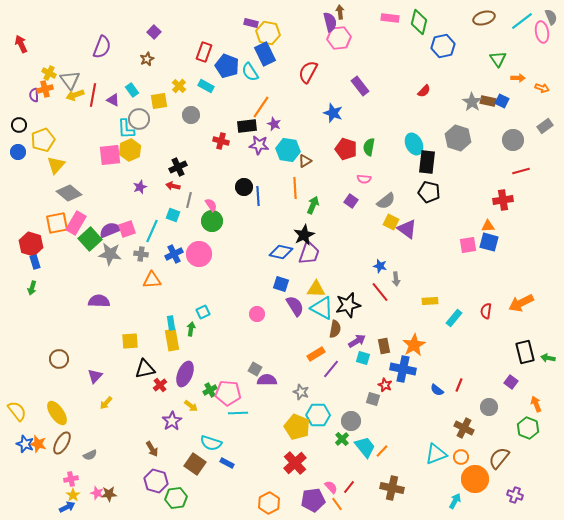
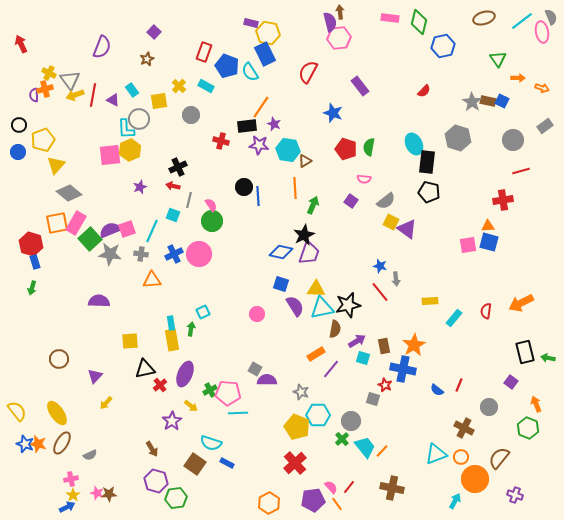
cyan triangle at (322, 308): rotated 40 degrees counterclockwise
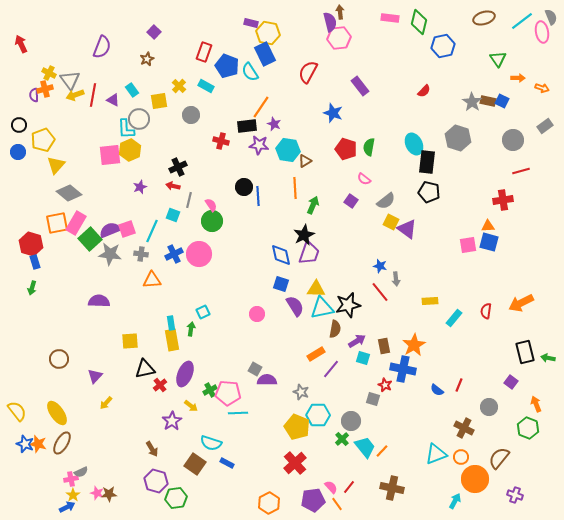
pink semicircle at (364, 179): rotated 32 degrees clockwise
blue diamond at (281, 252): moved 3 px down; rotated 65 degrees clockwise
gray semicircle at (90, 455): moved 9 px left, 17 px down
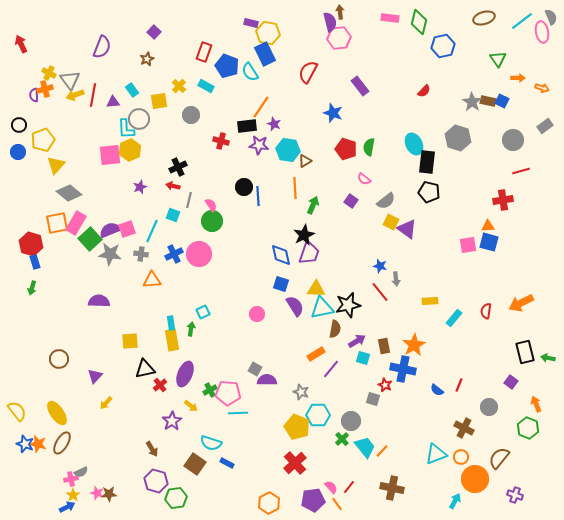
purple triangle at (113, 100): moved 2 px down; rotated 32 degrees counterclockwise
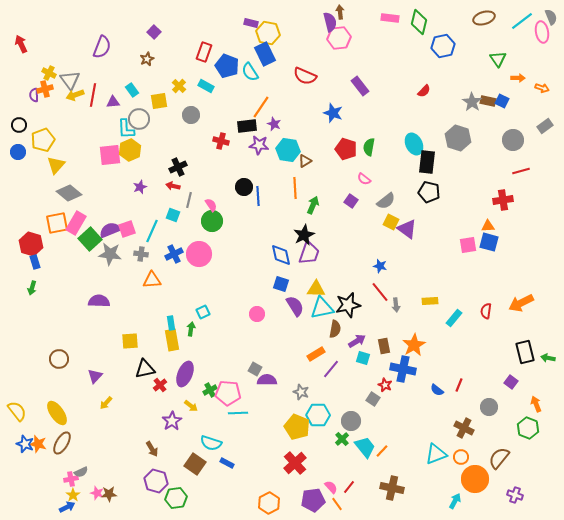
red semicircle at (308, 72): moved 3 px left, 4 px down; rotated 95 degrees counterclockwise
gray arrow at (396, 279): moved 26 px down
gray square at (373, 399): rotated 16 degrees clockwise
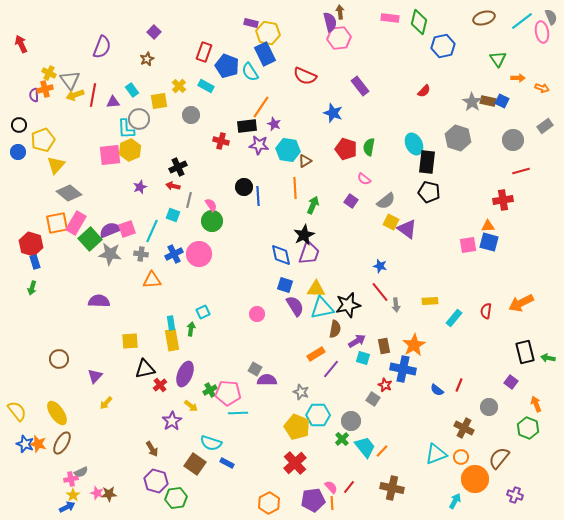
blue square at (281, 284): moved 4 px right, 1 px down
orange line at (337, 504): moved 5 px left, 1 px up; rotated 32 degrees clockwise
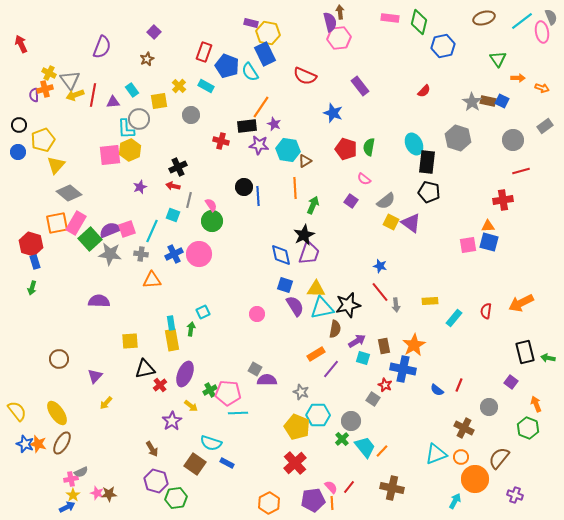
purple triangle at (407, 229): moved 4 px right, 6 px up
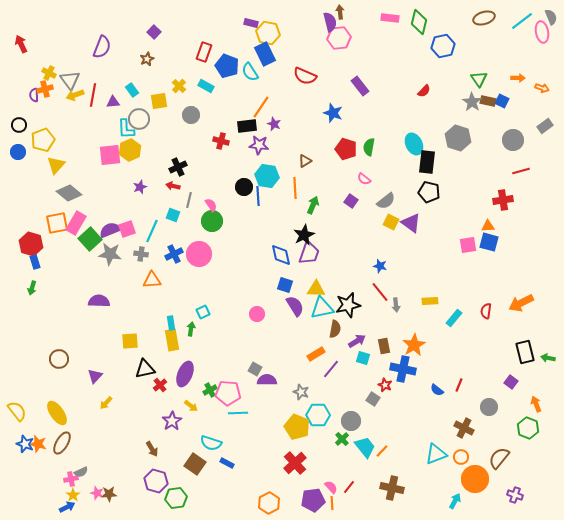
green triangle at (498, 59): moved 19 px left, 20 px down
cyan hexagon at (288, 150): moved 21 px left, 26 px down
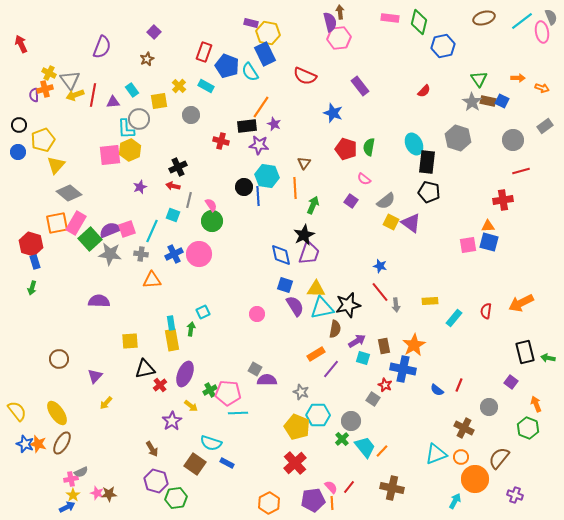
brown triangle at (305, 161): moved 1 px left, 2 px down; rotated 24 degrees counterclockwise
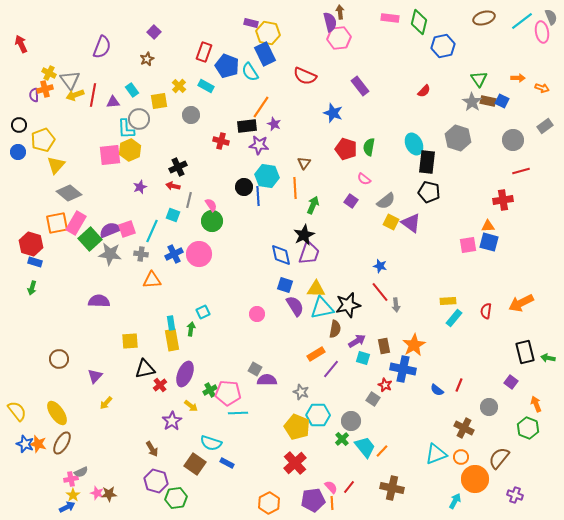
blue rectangle at (35, 262): rotated 56 degrees counterclockwise
yellow rectangle at (430, 301): moved 18 px right
